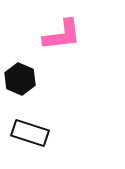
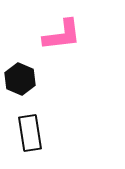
black rectangle: rotated 63 degrees clockwise
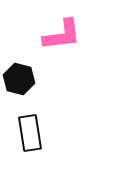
black hexagon: moved 1 px left; rotated 8 degrees counterclockwise
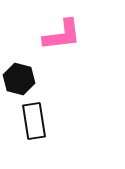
black rectangle: moved 4 px right, 12 px up
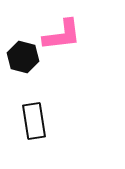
black hexagon: moved 4 px right, 22 px up
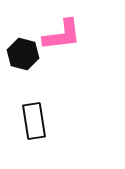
black hexagon: moved 3 px up
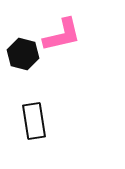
pink L-shape: rotated 6 degrees counterclockwise
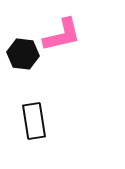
black hexagon: rotated 8 degrees counterclockwise
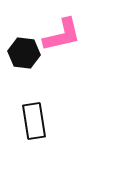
black hexagon: moved 1 px right, 1 px up
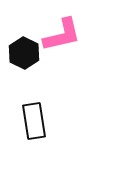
black hexagon: rotated 20 degrees clockwise
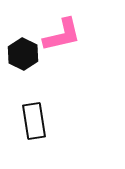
black hexagon: moved 1 px left, 1 px down
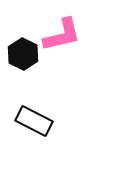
black rectangle: rotated 54 degrees counterclockwise
